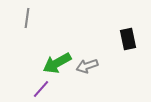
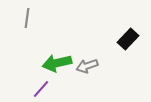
black rectangle: rotated 55 degrees clockwise
green arrow: rotated 16 degrees clockwise
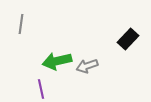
gray line: moved 6 px left, 6 px down
green arrow: moved 2 px up
purple line: rotated 54 degrees counterclockwise
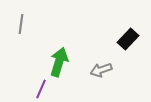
green arrow: moved 2 px right, 1 px down; rotated 120 degrees clockwise
gray arrow: moved 14 px right, 4 px down
purple line: rotated 36 degrees clockwise
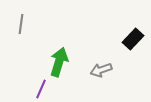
black rectangle: moved 5 px right
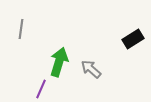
gray line: moved 5 px down
black rectangle: rotated 15 degrees clockwise
gray arrow: moved 10 px left, 1 px up; rotated 60 degrees clockwise
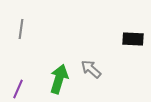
black rectangle: rotated 35 degrees clockwise
green arrow: moved 17 px down
purple line: moved 23 px left
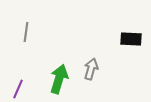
gray line: moved 5 px right, 3 px down
black rectangle: moved 2 px left
gray arrow: rotated 65 degrees clockwise
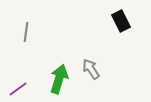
black rectangle: moved 10 px left, 18 px up; rotated 60 degrees clockwise
gray arrow: rotated 50 degrees counterclockwise
purple line: rotated 30 degrees clockwise
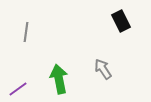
gray arrow: moved 12 px right
green arrow: rotated 28 degrees counterclockwise
